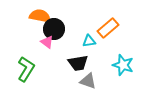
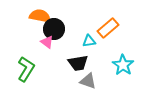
cyan star: rotated 15 degrees clockwise
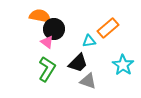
black trapezoid: rotated 35 degrees counterclockwise
green L-shape: moved 21 px right
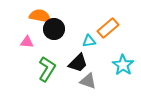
pink triangle: moved 20 px left; rotated 32 degrees counterclockwise
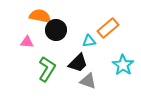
black circle: moved 2 px right, 1 px down
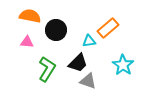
orange semicircle: moved 10 px left
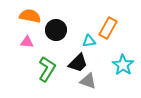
orange rectangle: rotated 20 degrees counterclockwise
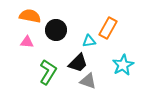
cyan star: rotated 10 degrees clockwise
green L-shape: moved 1 px right, 3 px down
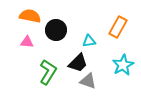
orange rectangle: moved 10 px right, 1 px up
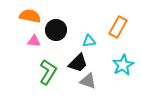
pink triangle: moved 7 px right, 1 px up
